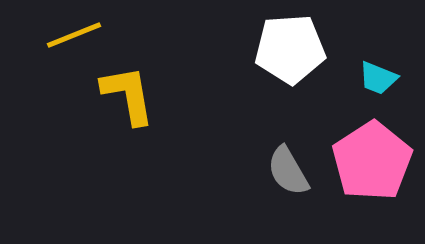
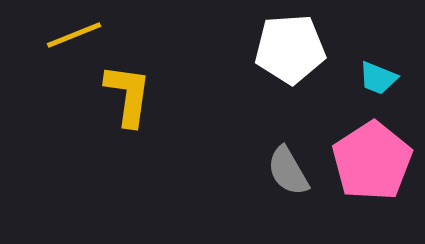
yellow L-shape: rotated 18 degrees clockwise
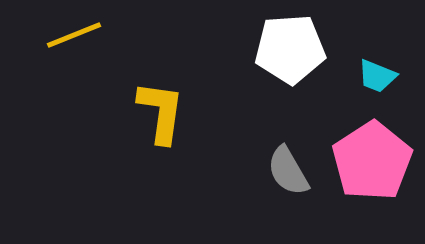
cyan trapezoid: moved 1 px left, 2 px up
yellow L-shape: moved 33 px right, 17 px down
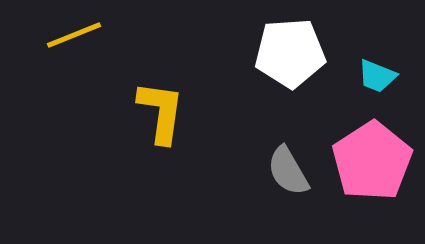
white pentagon: moved 4 px down
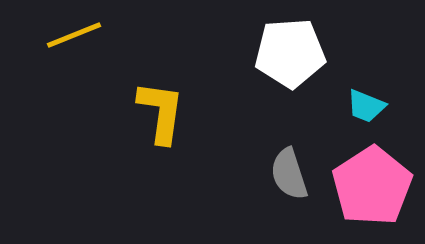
cyan trapezoid: moved 11 px left, 30 px down
pink pentagon: moved 25 px down
gray semicircle: moved 1 px right, 3 px down; rotated 12 degrees clockwise
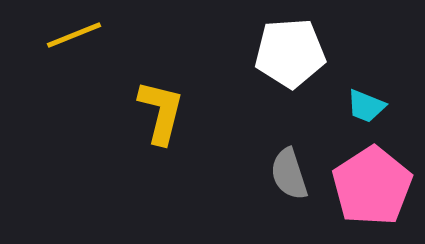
yellow L-shape: rotated 6 degrees clockwise
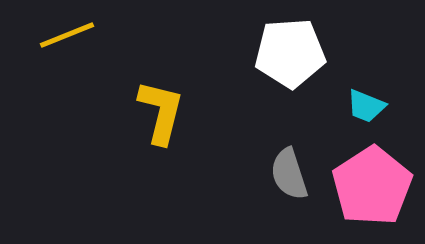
yellow line: moved 7 px left
